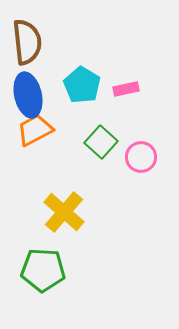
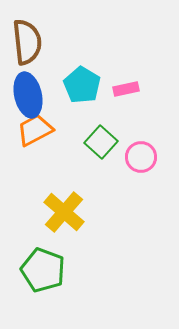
green pentagon: rotated 18 degrees clockwise
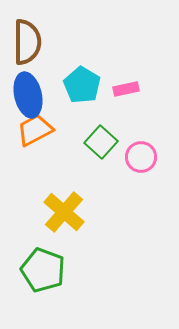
brown semicircle: rotated 6 degrees clockwise
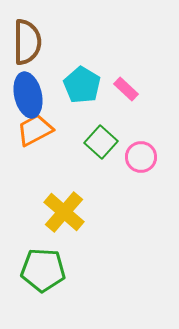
pink rectangle: rotated 55 degrees clockwise
green pentagon: rotated 18 degrees counterclockwise
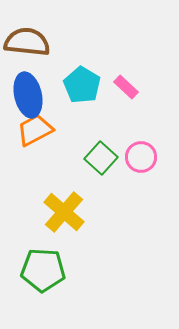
brown semicircle: rotated 84 degrees counterclockwise
pink rectangle: moved 2 px up
green square: moved 16 px down
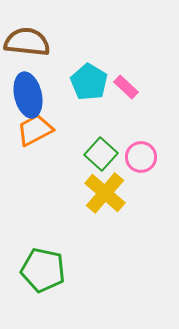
cyan pentagon: moved 7 px right, 3 px up
green square: moved 4 px up
yellow cross: moved 41 px right, 19 px up
green pentagon: rotated 9 degrees clockwise
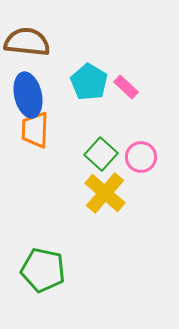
orange trapezoid: rotated 60 degrees counterclockwise
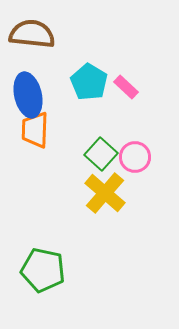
brown semicircle: moved 5 px right, 8 px up
pink circle: moved 6 px left
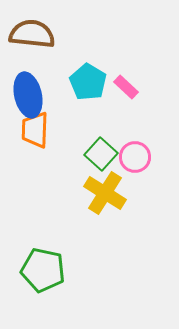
cyan pentagon: moved 1 px left
yellow cross: rotated 9 degrees counterclockwise
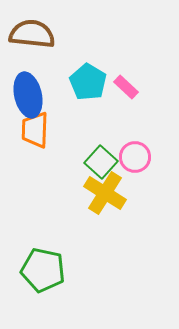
green square: moved 8 px down
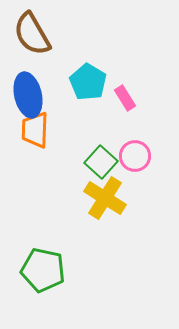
brown semicircle: rotated 126 degrees counterclockwise
pink rectangle: moved 1 px left, 11 px down; rotated 15 degrees clockwise
pink circle: moved 1 px up
yellow cross: moved 5 px down
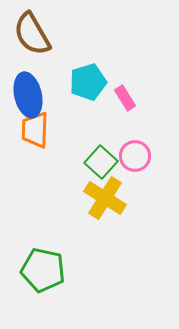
cyan pentagon: rotated 24 degrees clockwise
